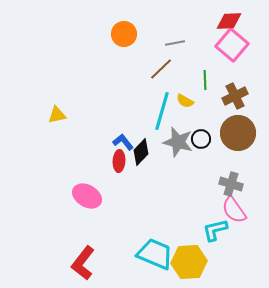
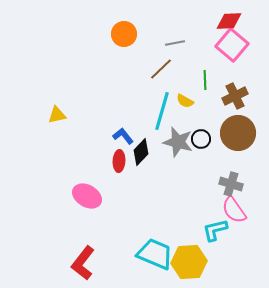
blue L-shape: moved 6 px up
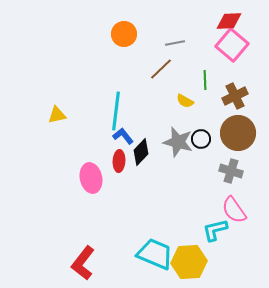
cyan line: moved 46 px left; rotated 9 degrees counterclockwise
gray cross: moved 13 px up
pink ellipse: moved 4 px right, 18 px up; rotated 48 degrees clockwise
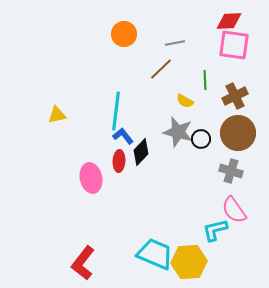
pink square: moved 2 px right; rotated 32 degrees counterclockwise
gray star: moved 10 px up
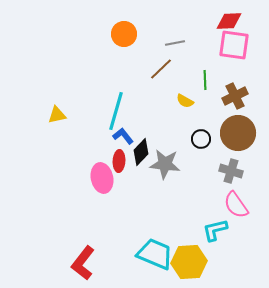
cyan line: rotated 9 degrees clockwise
gray star: moved 13 px left, 32 px down; rotated 8 degrees counterclockwise
pink ellipse: moved 11 px right
pink semicircle: moved 2 px right, 5 px up
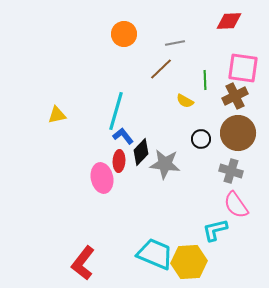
pink square: moved 9 px right, 23 px down
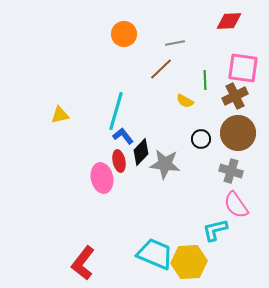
yellow triangle: moved 3 px right
red ellipse: rotated 15 degrees counterclockwise
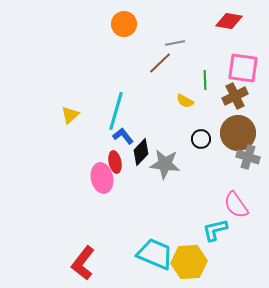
red diamond: rotated 12 degrees clockwise
orange circle: moved 10 px up
brown line: moved 1 px left, 6 px up
yellow triangle: moved 10 px right; rotated 30 degrees counterclockwise
red ellipse: moved 4 px left, 1 px down
gray cross: moved 17 px right, 14 px up
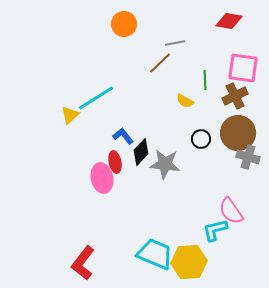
cyan line: moved 20 px left, 13 px up; rotated 42 degrees clockwise
pink semicircle: moved 5 px left, 6 px down
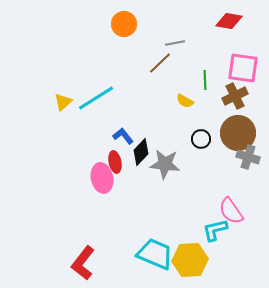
yellow triangle: moved 7 px left, 13 px up
yellow hexagon: moved 1 px right, 2 px up
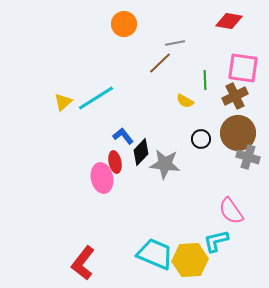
cyan L-shape: moved 1 px right, 11 px down
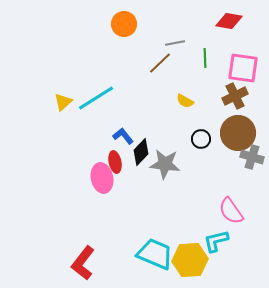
green line: moved 22 px up
gray cross: moved 4 px right
